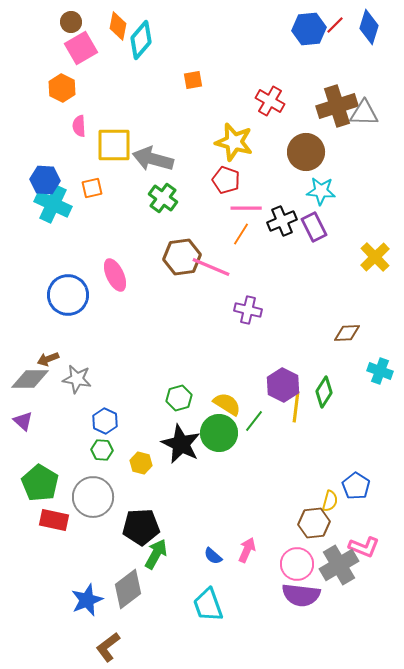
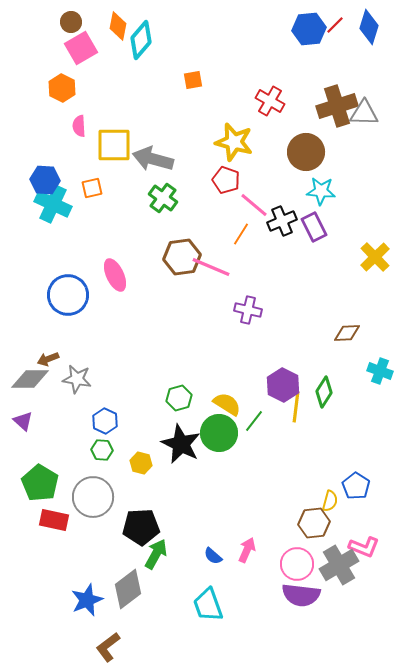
pink line at (246, 208): moved 8 px right, 3 px up; rotated 40 degrees clockwise
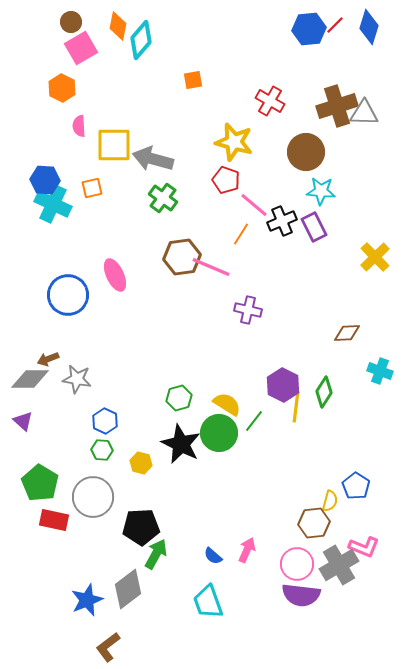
cyan trapezoid at (208, 605): moved 3 px up
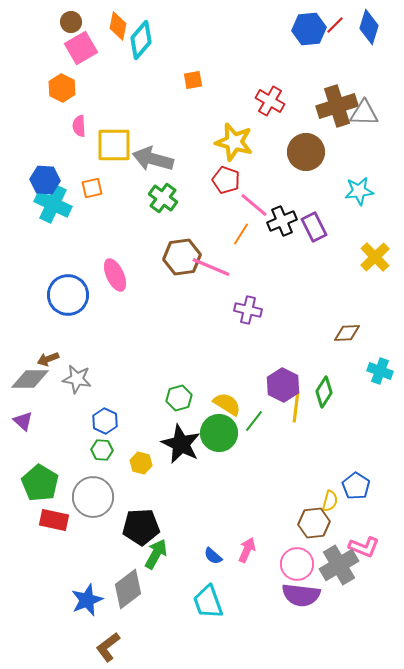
cyan star at (321, 191): moved 38 px right; rotated 12 degrees counterclockwise
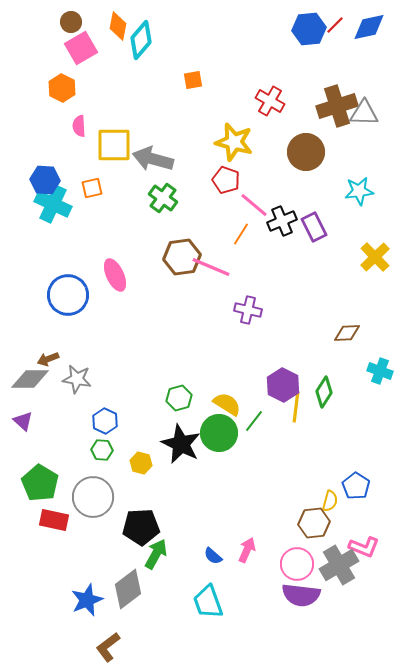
blue diamond at (369, 27): rotated 60 degrees clockwise
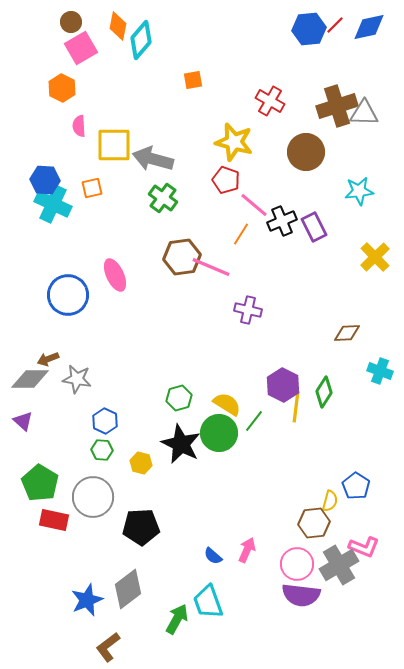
green arrow at (156, 554): moved 21 px right, 65 px down
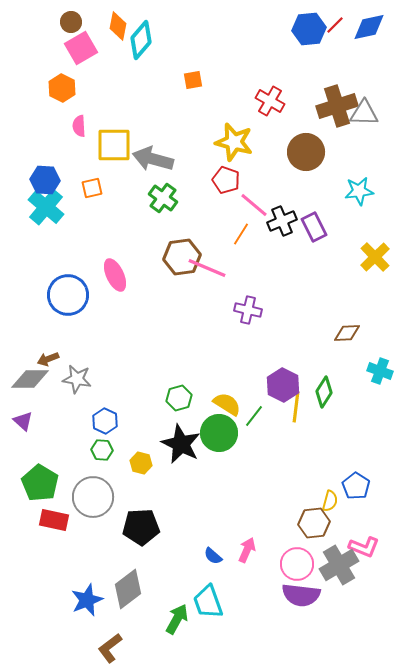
cyan cross at (53, 204): moved 7 px left, 3 px down; rotated 15 degrees clockwise
pink line at (211, 267): moved 4 px left, 1 px down
green line at (254, 421): moved 5 px up
brown L-shape at (108, 647): moved 2 px right, 1 px down
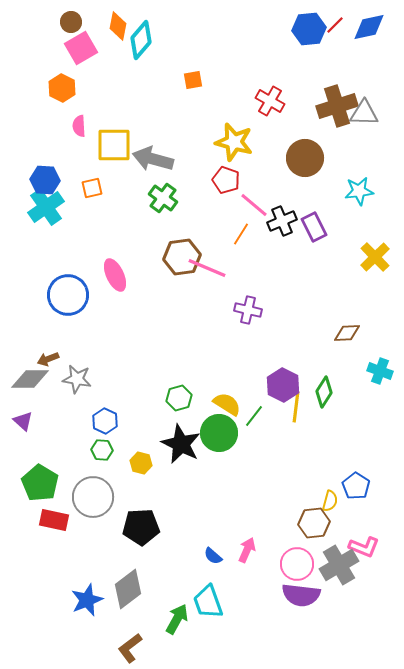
brown circle at (306, 152): moved 1 px left, 6 px down
cyan cross at (46, 207): rotated 15 degrees clockwise
brown L-shape at (110, 648): moved 20 px right
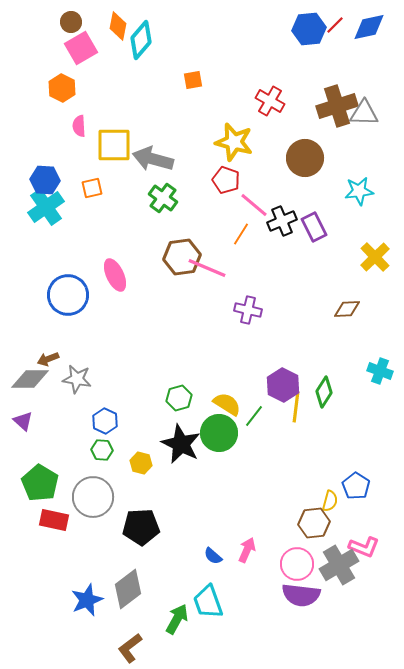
brown diamond at (347, 333): moved 24 px up
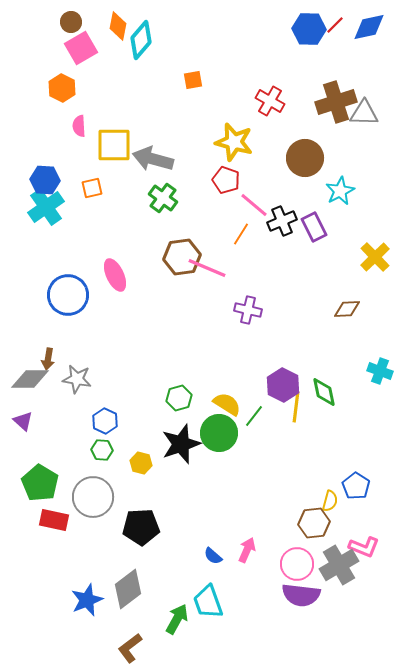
blue hexagon at (309, 29): rotated 8 degrees clockwise
brown cross at (337, 106): moved 1 px left, 4 px up
cyan star at (359, 191): moved 19 px left; rotated 20 degrees counterclockwise
brown arrow at (48, 359): rotated 60 degrees counterclockwise
green diamond at (324, 392): rotated 44 degrees counterclockwise
black star at (181, 444): rotated 27 degrees clockwise
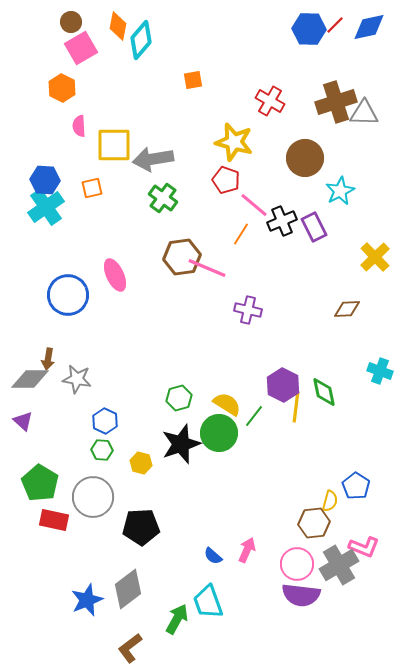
gray arrow at (153, 159): rotated 24 degrees counterclockwise
